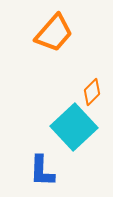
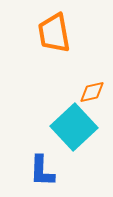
orange trapezoid: rotated 129 degrees clockwise
orange diamond: rotated 32 degrees clockwise
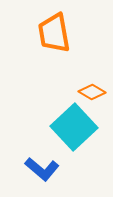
orange diamond: rotated 44 degrees clockwise
blue L-shape: moved 2 px up; rotated 52 degrees counterclockwise
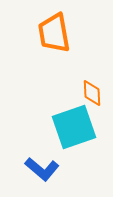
orange diamond: moved 1 px down; rotated 56 degrees clockwise
cyan square: rotated 24 degrees clockwise
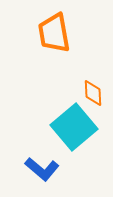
orange diamond: moved 1 px right
cyan square: rotated 21 degrees counterclockwise
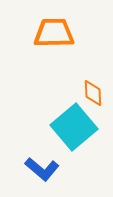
orange trapezoid: rotated 99 degrees clockwise
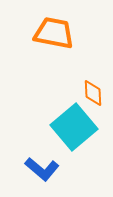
orange trapezoid: rotated 12 degrees clockwise
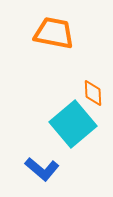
cyan square: moved 1 px left, 3 px up
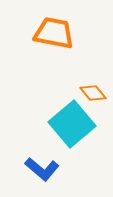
orange diamond: rotated 36 degrees counterclockwise
cyan square: moved 1 px left
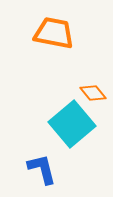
blue L-shape: rotated 144 degrees counterclockwise
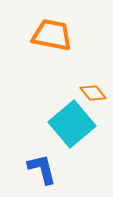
orange trapezoid: moved 2 px left, 2 px down
